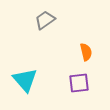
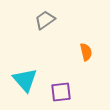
purple square: moved 18 px left, 9 px down
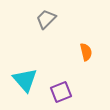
gray trapezoid: moved 1 px right, 1 px up; rotated 10 degrees counterclockwise
purple square: rotated 15 degrees counterclockwise
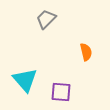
purple square: rotated 25 degrees clockwise
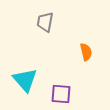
gray trapezoid: moved 1 px left, 3 px down; rotated 35 degrees counterclockwise
purple square: moved 2 px down
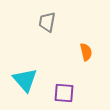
gray trapezoid: moved 2 px right
purple square: moved 3 px right, 1 px up
